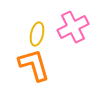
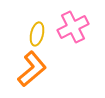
orange L-shape: moved 2 px left, 4 px down; rotated 66 degrees clockwise
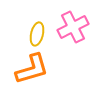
orange L-shape: rotated 24 degrees clockwise
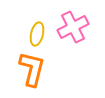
orange L-shape: rotated 60 degrees counterclockwise
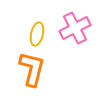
pink cross: moved 2 px right, 1 px down
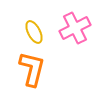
yellow ellipse: moved 3 px left, 2 px up; rotated 40 degrees counterclockwise
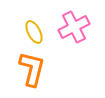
pink cross: moved 1 px left, 1 px up
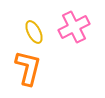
orange L-shape: moved 4 px left, 1 px up
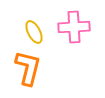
pink cross: rotated 24 degrees clockwise
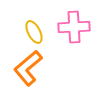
orange L-shape: rotated 144 degrees counterclockwise
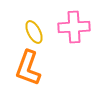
orange L-shape: rotated 30 degrees counterclockwise
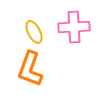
orange L-shape: moved 2 px right, 1 px down
